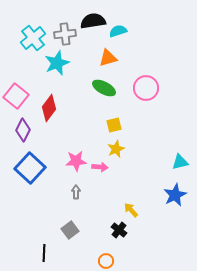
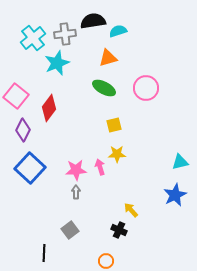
yellow star: moved 1 px right, 5 px down; rotated 24 degrees clockwise
pink star: moved 9 px down
pink arrow: rotated 112 degrees counterclockwise
black cross: rotated 14 degrees counterclockwise
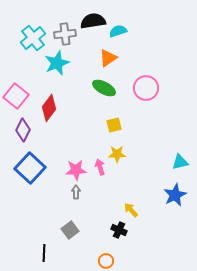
orange triangle: rotated 18 degrees counterclockwise
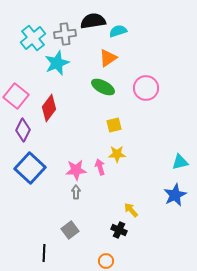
green ellipse: moved 1 px left, 1 px up
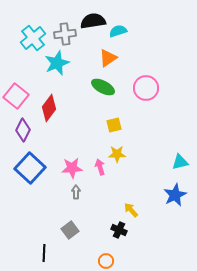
pink star: moved 4 px left, 2 px up
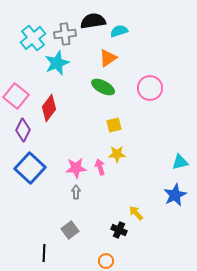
cyan semicircle: moved 1 px right
pink circle: moved 4 px right
pink star: moved 4 px right
yellow arrow: moved 5 px right, 3 px down
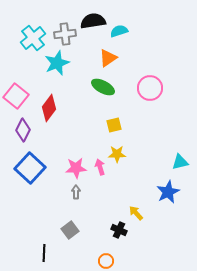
blue star: moved 7 px left, 3 px up
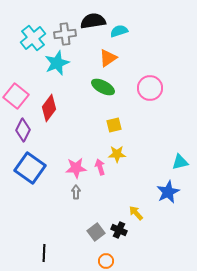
blue square: rotated 8 degrees counterclockwise
gray square: moved 26 px right, 2 px down
